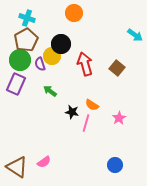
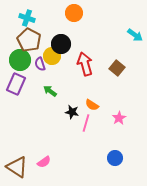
brown pentagon: moved 3 px right; rotated 15 degrees counterclockwise
blue circle: moved 7 px up
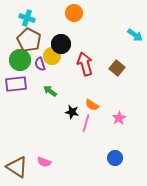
purple rectangle: rotated 60 degrees clockwise
pink semicircle: rotated 56 degrees clockwise
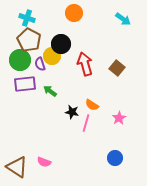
cyan arrow: moved 12 px left, 16 px up
purple rectangle: moved 9 px right
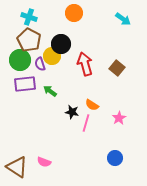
cyan cross: moved 2 px right, 1 px up
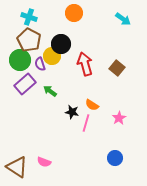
purple rectangle: rotated 35 degrees counterclockwise
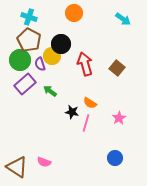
orange semicircle: moved 2 px left, 2 px up
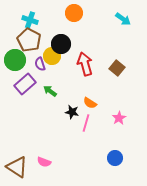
cyan cross: moved 1 px right, 3 px down
green circle: moved 5 px left
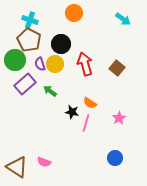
yellow circle: moved 3 px right, 8 px down
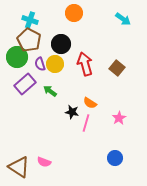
green circle: moved 2 px right, 3 px up
brown triangle: moved 2 px right
